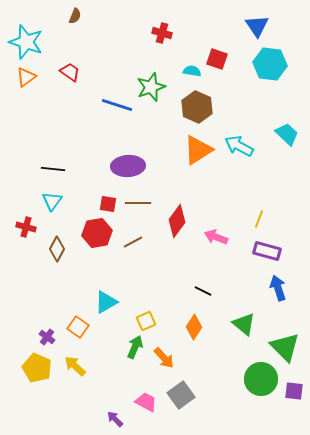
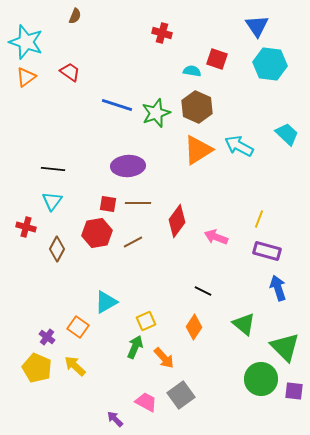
green star at (151, 87): moved 5 px right, 26 px down
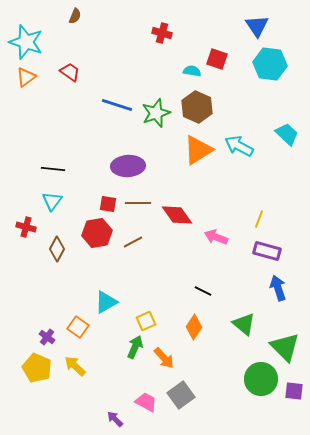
red diamond at (177, 221): moved 6 px up; rotated 72 degrees counterclockwise
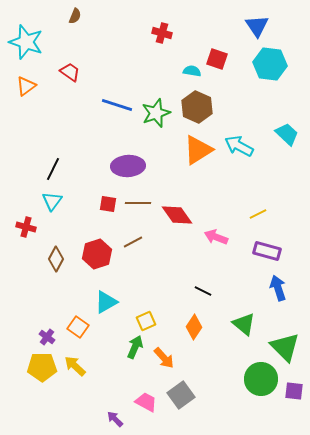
orange triangle at (26, 77): moved 9 px down
black line at (53, 169): rotated 70 degrees counterclockwise
yellow line at (259, 219): moved 1 px left, 5 px up; rotated 42 degrees clockwise
red hexagon at (97, 233): moved 21 px down; rotated 8 degrees counterclockwise
brown diamond at (57, 249): moved 1 px left, 10 px down
yellow pentagon at (37, 368): moved 5 px right, 1 px up; rotated 24 degrees counterclockwise
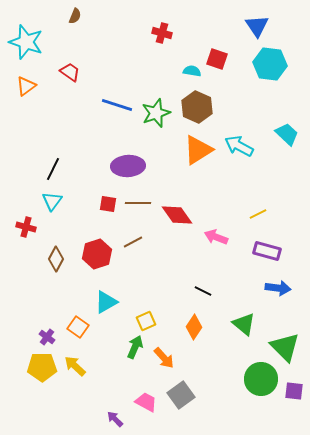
blue arrow at (278, 288): rotated 115 degrees clockwise
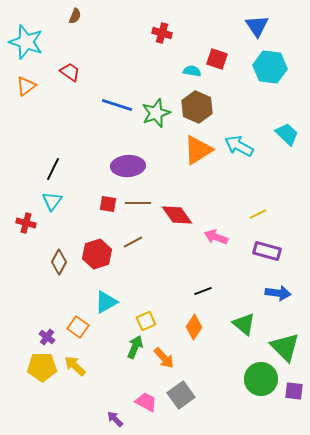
cyan hexagon at (270, 64): moved 3 px down
red cross at (26, 227): moved 4 px up
brown diamond at (56, 259): moved 3 px right, 3 px down
blue arrow at (278, 288): moved 5 px down
black line at (203, 291): rotated 48 degrees counterclockwise
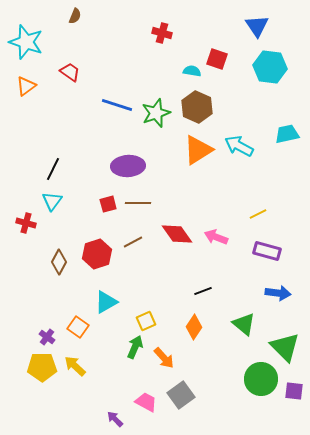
cyan trapezoid at (287, 134): rotated 55 degrees counterclockwise
red square at (108, 204): rotated 24 degrees counterclockwise
red diamond at (177, 215): moved 19 px down
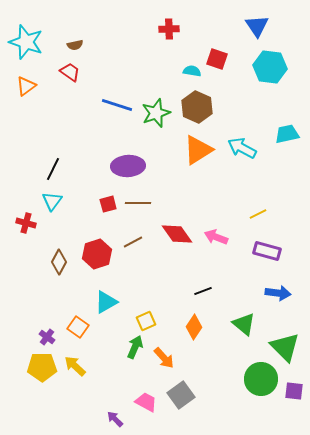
brown semicircle at (75, 16): moved 29 px down; rotated 56 degrees clockwise
red cross at (162, 33): moved 7 px right, 4 px up; rotated 18 degrees counterclockwise
cyan arrow at (239, 146): moved 3 px right, 2 px down
